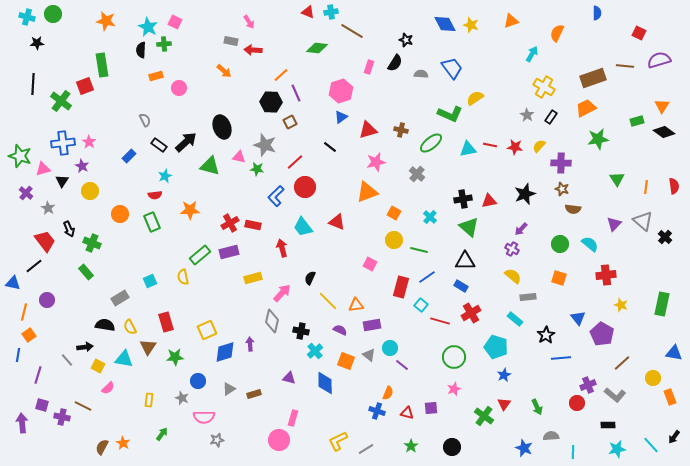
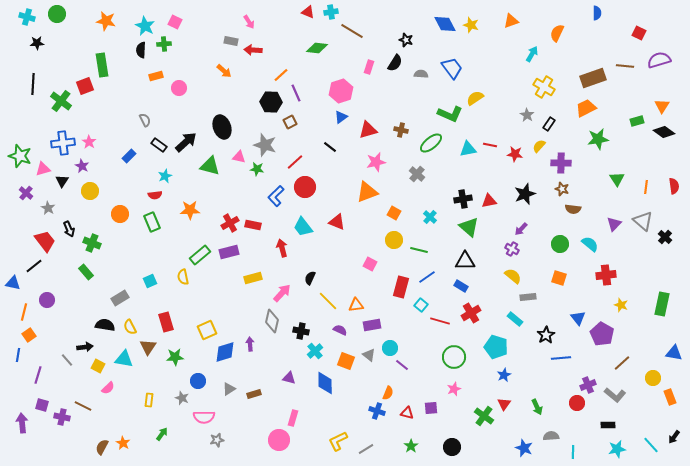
green circle at (53, 14): moved 4 px right
cyan star at (148, 27): moved 3 px left, 1 px up
black rectangle at (551, 117): moved 2 px left, 7 px down
red star at (515, 147): moved 7 px down
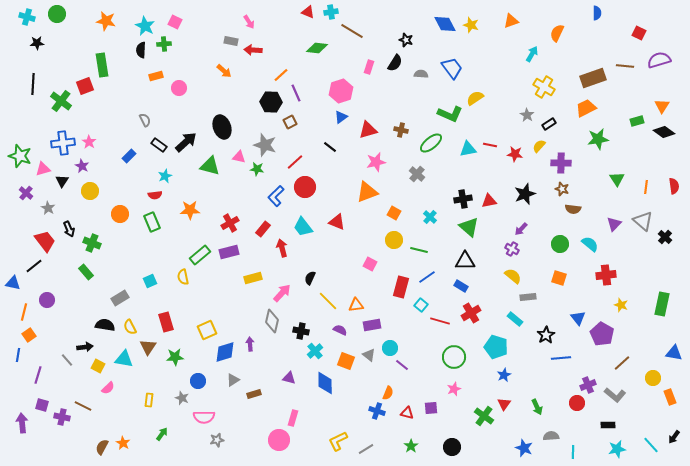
black rectangle at (549, 124): rotated 24 degrees clockwise
red rectangle at (253, 225): moved 10 px right, 4 px down; rotated 63 degrees counterclockwise
gray triangle at (229, 389): moved 4 px right, 9 px up
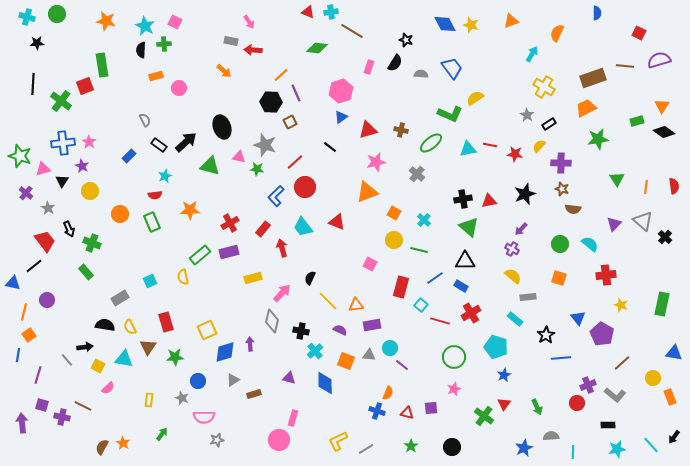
cyan cross at (430, 217): moved 6 px left, 3 px down
blue line at (427, 277): moved 8 px right, 1 px down
gray triangle at (369, 355): rotated 32 degrees counterclockwise
blue star at (524, 448): rotated 24 degrees clockwise
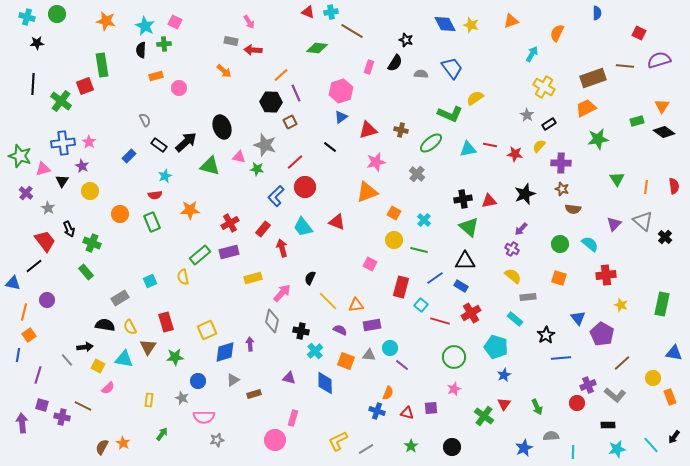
pink circle at (279, 440): moved 4 px left
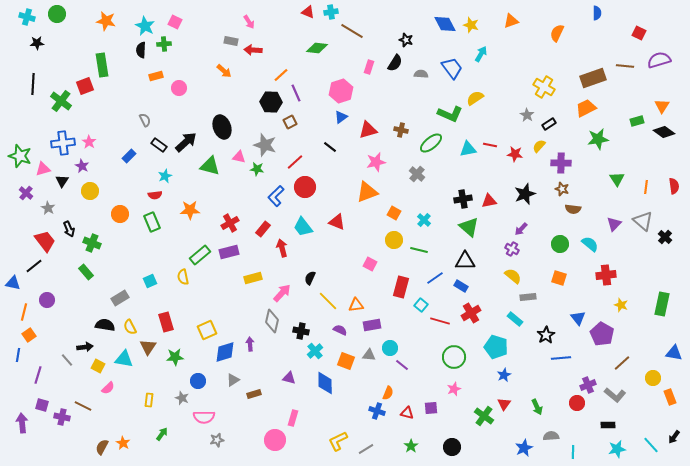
cyan arrow at (532, 54): moved 51 px left
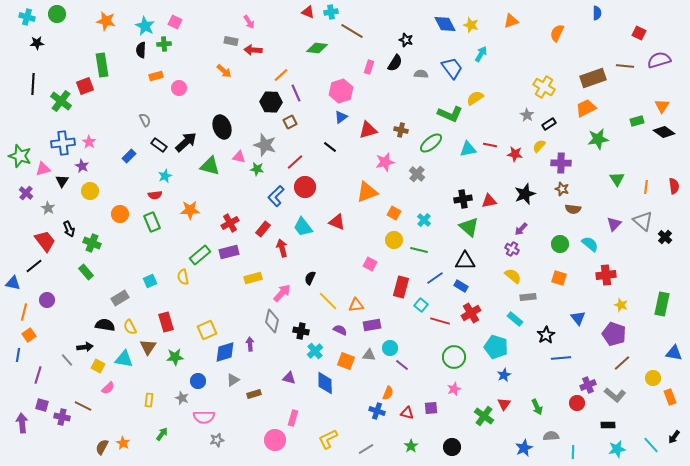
pink star at (376, 162): moved 9 px right
purple pentagon at (602, 334): moved 12 px right; rotated 10 degrees counterclockwise
yellow L-shape at (338, 441): moved 10 px left, 2 px up
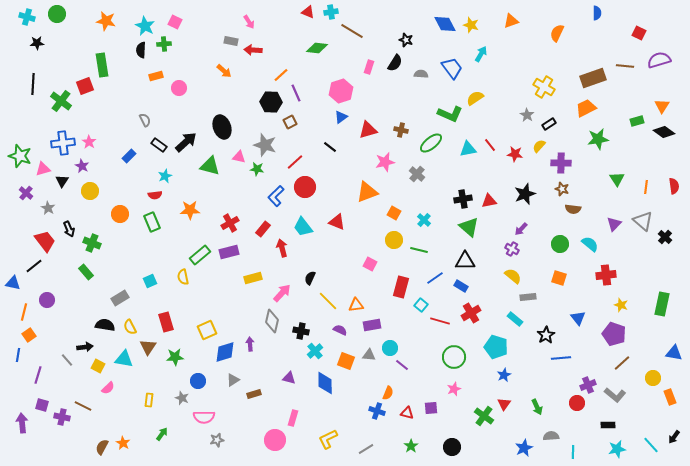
red line at (490, 145): rotated 40 degrees clockwise
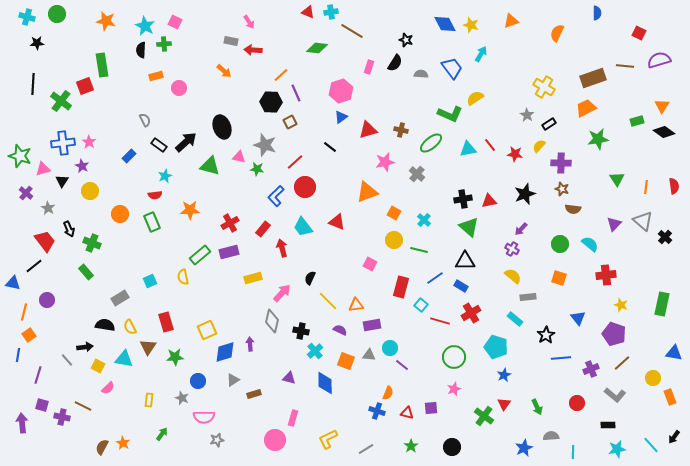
purple cross at (588, 385): moved 3 px right, 16 px up
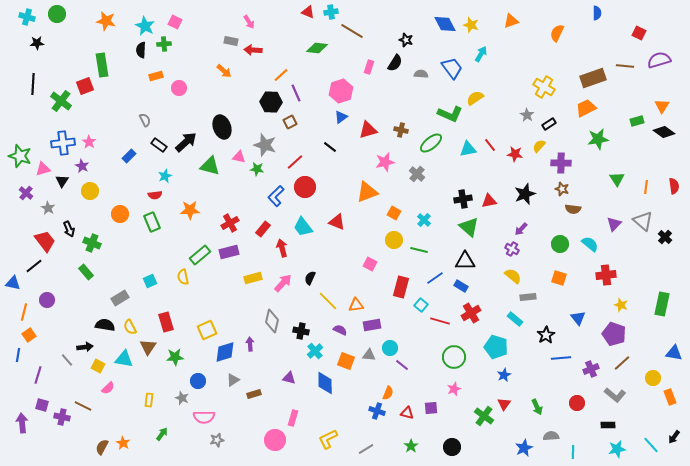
pink arrow at (282, 293): moved 1 px right, 10 px up
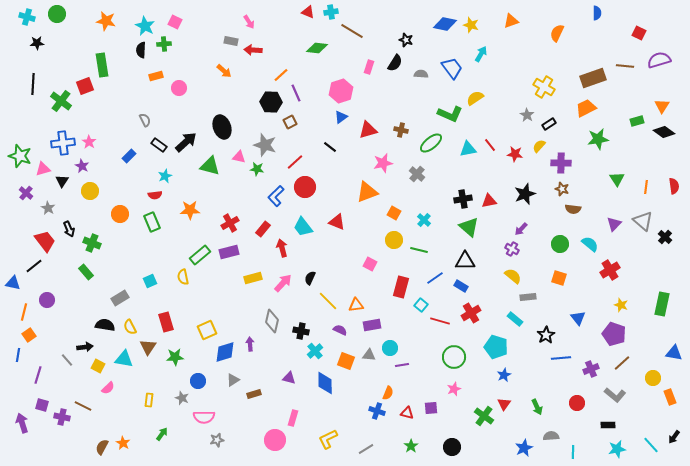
blue diamond at (445, 24): rotated 50 degrees counterclockwise
pink star at (385, 162): moved 2 px left, 1 px down
red cross at (606, 275): moved 4 px right, 5 px up; rotated 24 degrees counterclockwise
purple line at (402, 365): rotated 48 degrees counterclockwise
purple arrow at (22, 423): rotated 12 degrees counterclockwise
